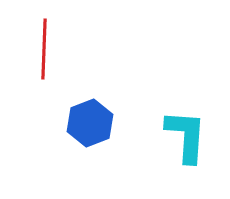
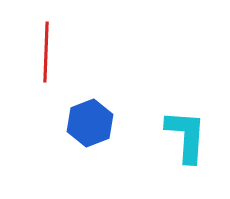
red line: moved 2 px right, 3 px down
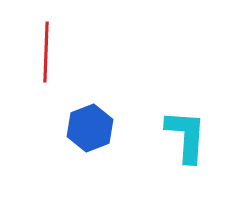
blue hexagon: moved 5 px down
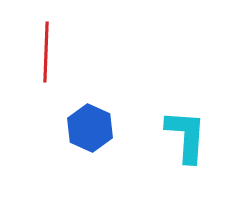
blue hexagon: rotated 15 degrees counterclockwise
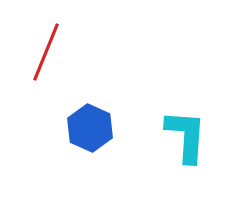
red line: rotated 20 degrees clockwise
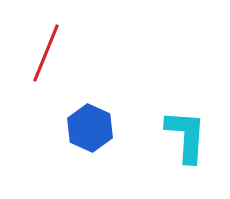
red line: moved 1 px down
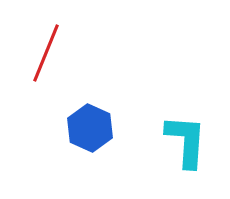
cyan L-shape: moved 5 px down
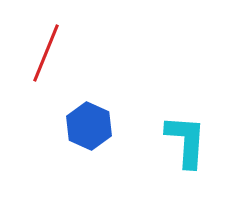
blue hexagon: moved 1 px left, 2 px up
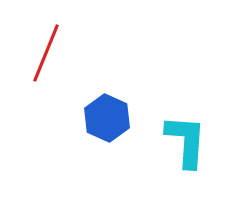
blue hexagon: moved 18 px right, 8 px up
